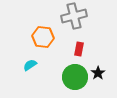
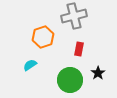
orange hexagon: rotated 25 degrees counterclockwise
green circle: moved 5 px left, 3 px down
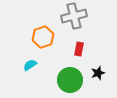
black star: rotated 16 degrees clockwise
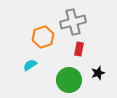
gray cross: moved 1 px left, 6 px down
green circle: moved 1 px left
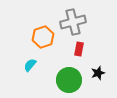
cyan semicircle: rotated 16 degrees counterclockwise
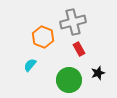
orange hexagon: rotated 20 degrees counterclockwise
red rectangle: rotated 40 degrees counterclockwise
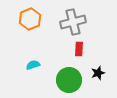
orange hexagon: moved 13 px left, 18 px up; rotated 15 degrees clockwise
red rectangle: rotated 32 degrees clockwise
cyan semicircle: moved 3 px right; rotated 32 degrees clockwise
